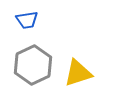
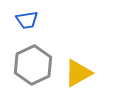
yellow triangle: rotated 12 degrees counterclockwise
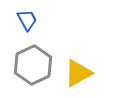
blue trapezoid: rotated 110 degrees counterclockwise
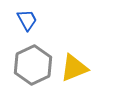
yellow triangle: moved 4 px left, 5 px up; rotated 8 degrees clockwise
